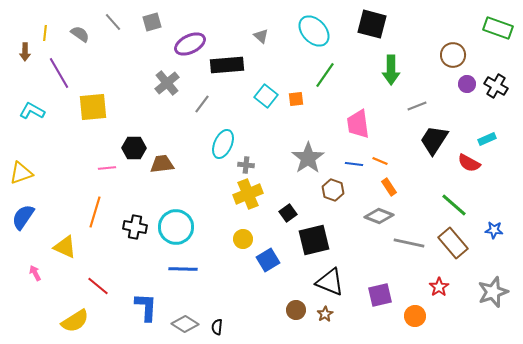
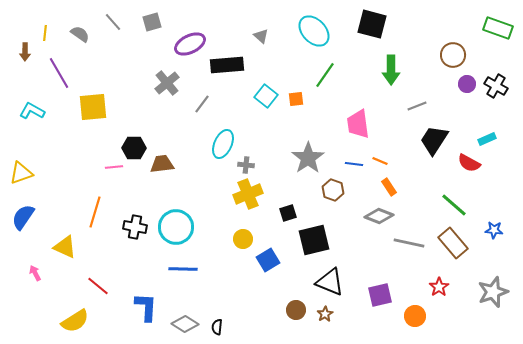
pink line at (107, 168): moved 7 px right, 1 px up
black square at (288, 213): rotated 18 degrees clockwise
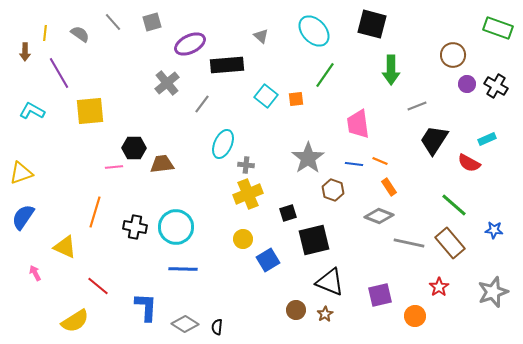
yellow square at (93, 107): moved 3 px left, 4 px down
brown rectangle at (453, 243): moved 3 px left
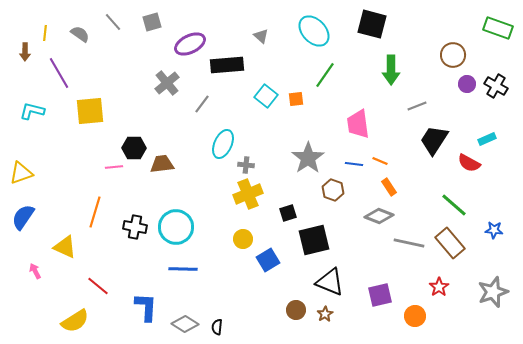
cyan L-shape at (32, 111): rotated 15 degrees counterclockwise
pink arrow at (35, 273): moved 2 px up
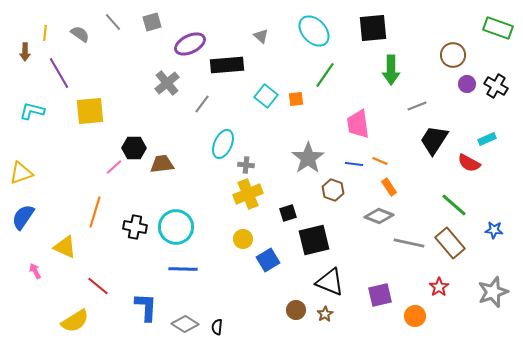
black square at (372, 24): moved 1 px right, 4 px down; rotated 20 degrees counterclockwise
pink line at (114, 167): rotated 36 degrees counterclockwise
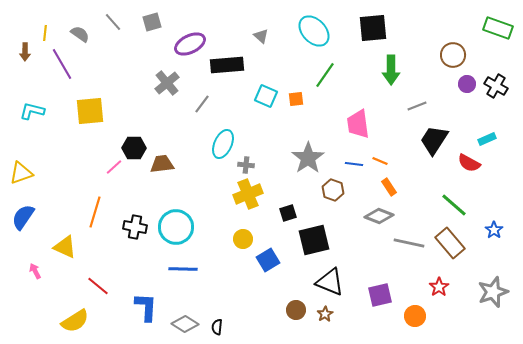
purple line at (59, 73): moved 3 px right, 9 px up
cyan square at (266, 96): rotated 15 degrees counterclockwise
blue star at (494, 230): rotated 30 degrees clockwise
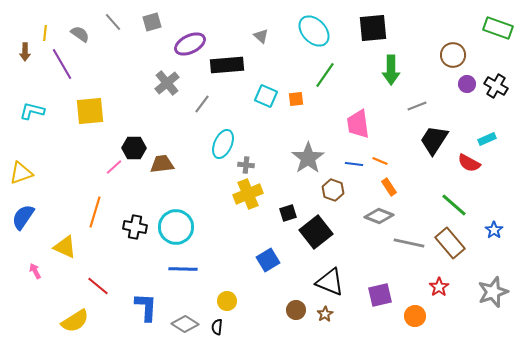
yellow circle at (243, 239): moved 16 px left, 62 px down
black square at (314, 240): moved 2 px right, 8 px up; rotated 24 degrees counterclockwise
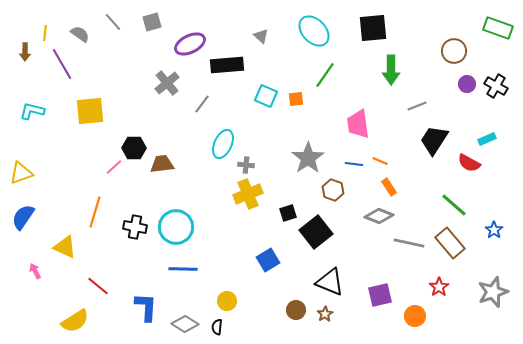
brown circle at (453, 55): moved 1 px right, 4 px up
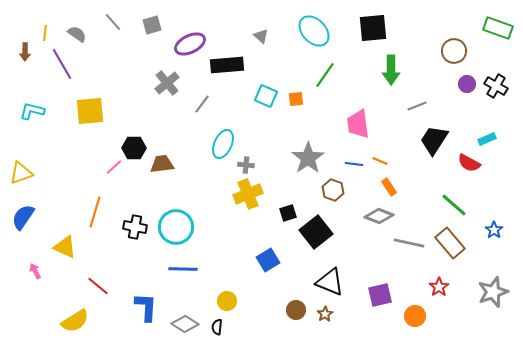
gray square at (152, 22): moved 3 px down
gray semicircle at (80, 34): moved 3 px left
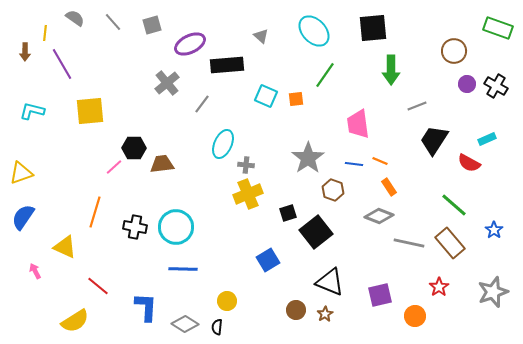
gray semicircle at (77, 34): moved 2 px left, 16 px up
